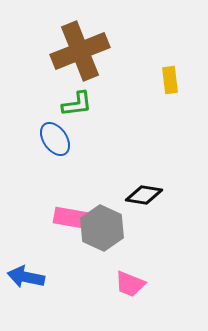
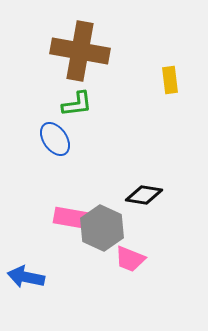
brown cross: rotated 32 degrees clockwise
pink trapezoid: moved 25 px up
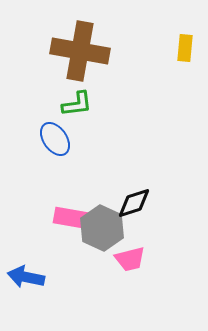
yellow rectangle: moved 15 px right, 32 px up; rotated 12 degrees clockwise
black diamond: moved 10 px left, 8 px down; rotated 27 degrees counterclockwise
pink trapezoid: rotated 36 degrees counterclockwise
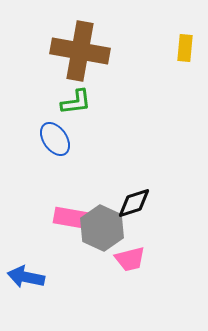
green L-shape: moved 1 px left, 2 px up
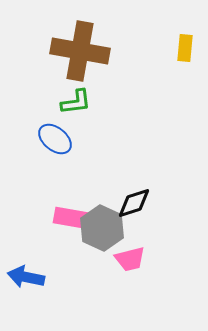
blue ellipse: rotated 16 degrees counterclockwise
